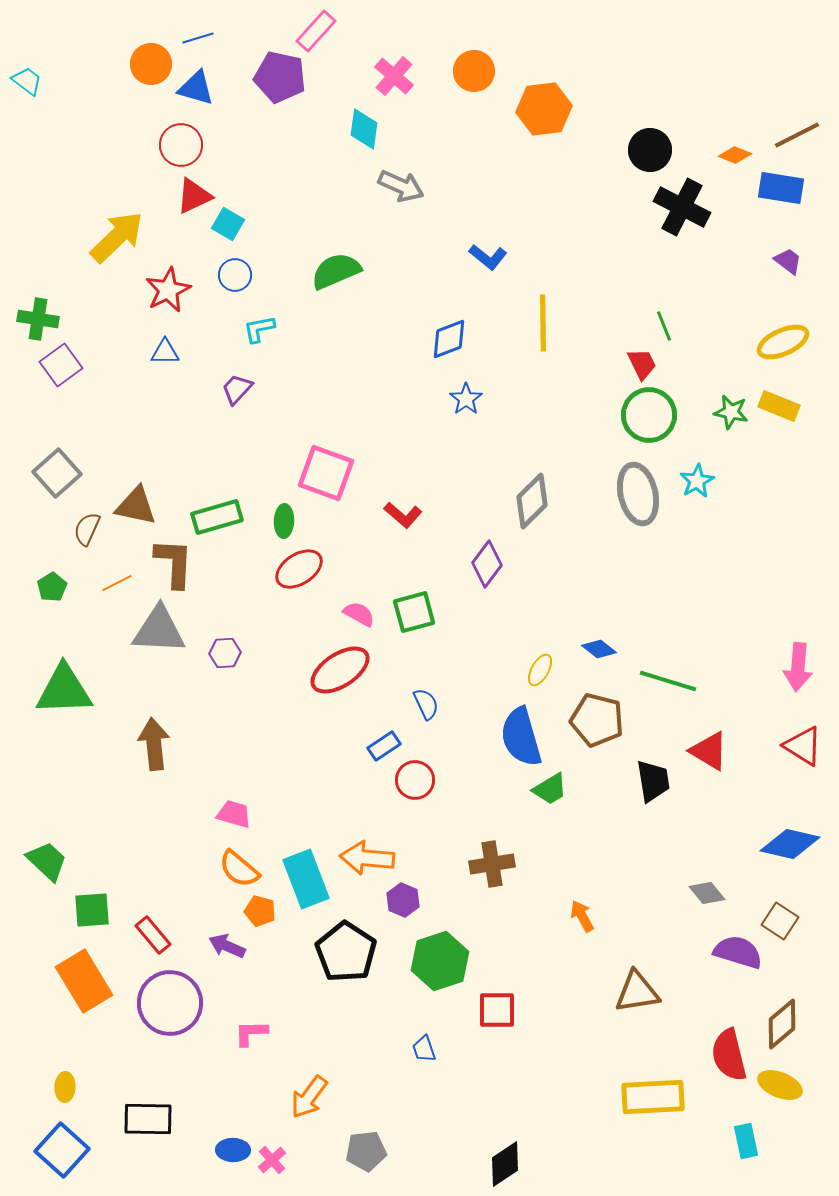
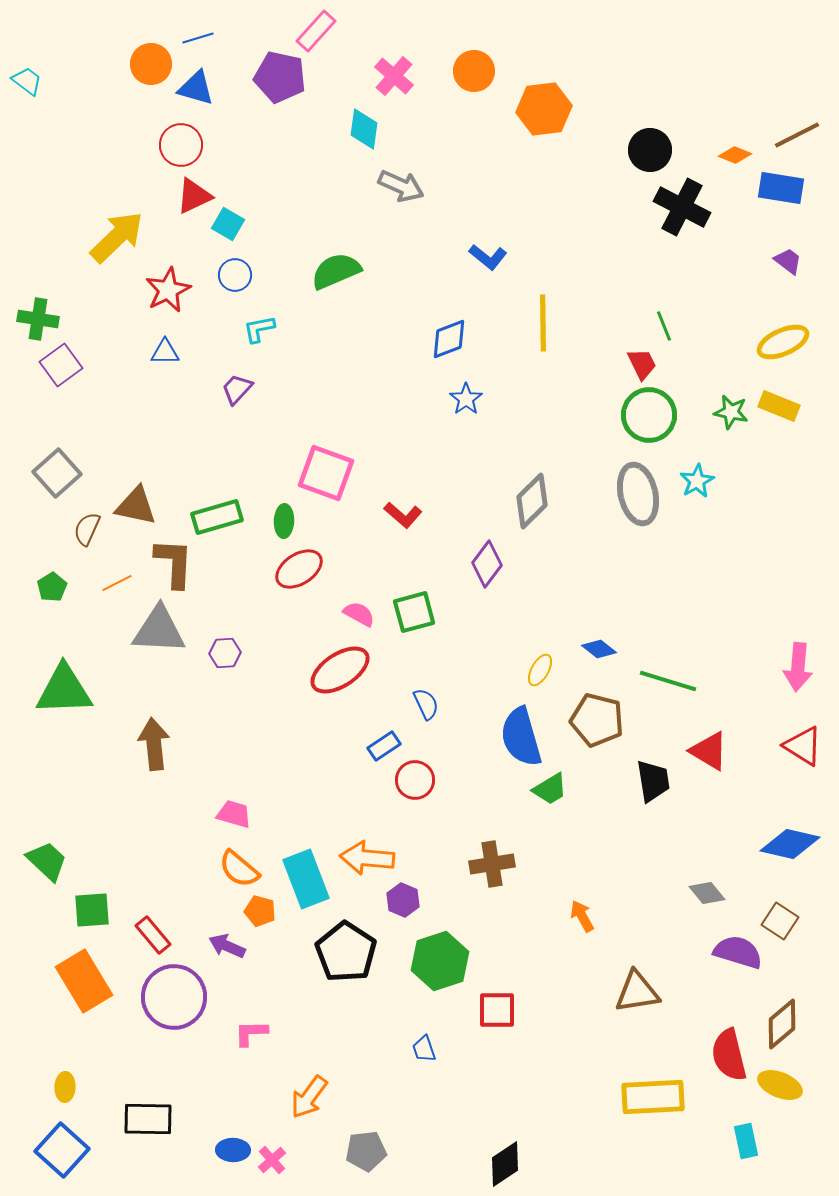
purple circle at (170, 1003): moved 4 px right, 6 px up
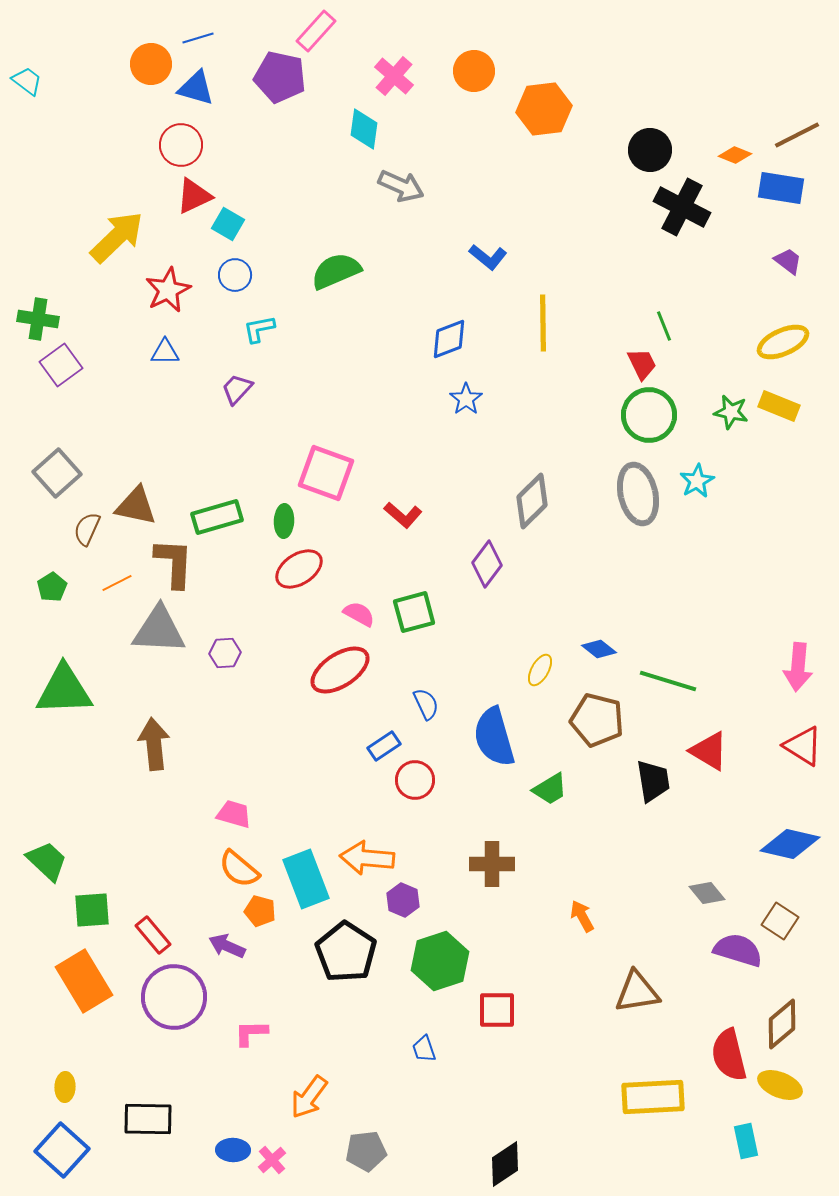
blue semicircle at (521, 737): moved 27 px left
brown cross at (492, 864): rotated 9 degrees clockwise
purple semicircle at (738, 952): moved 2 px up
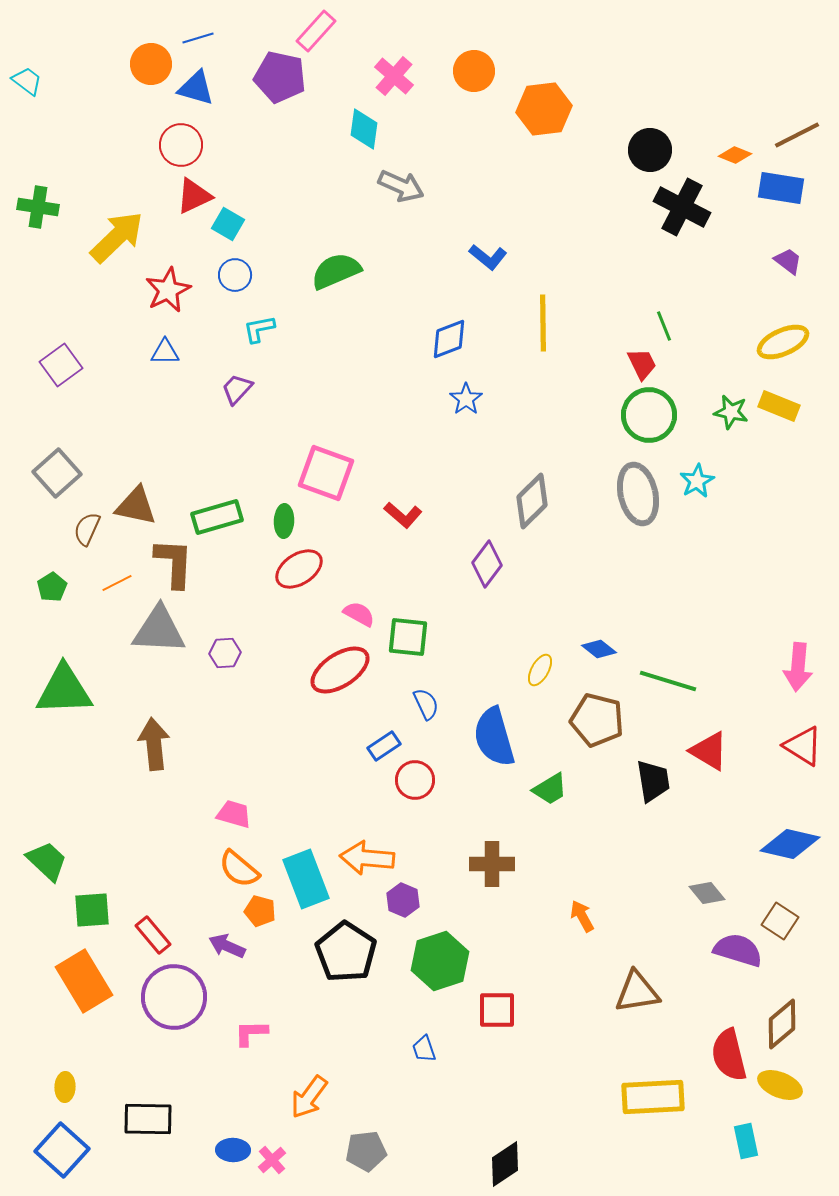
green cross at (38, 319): moved 112 px up
green square at (414, 612): moved 6 px left, 25 px down; rotated 21 degrees clockwise
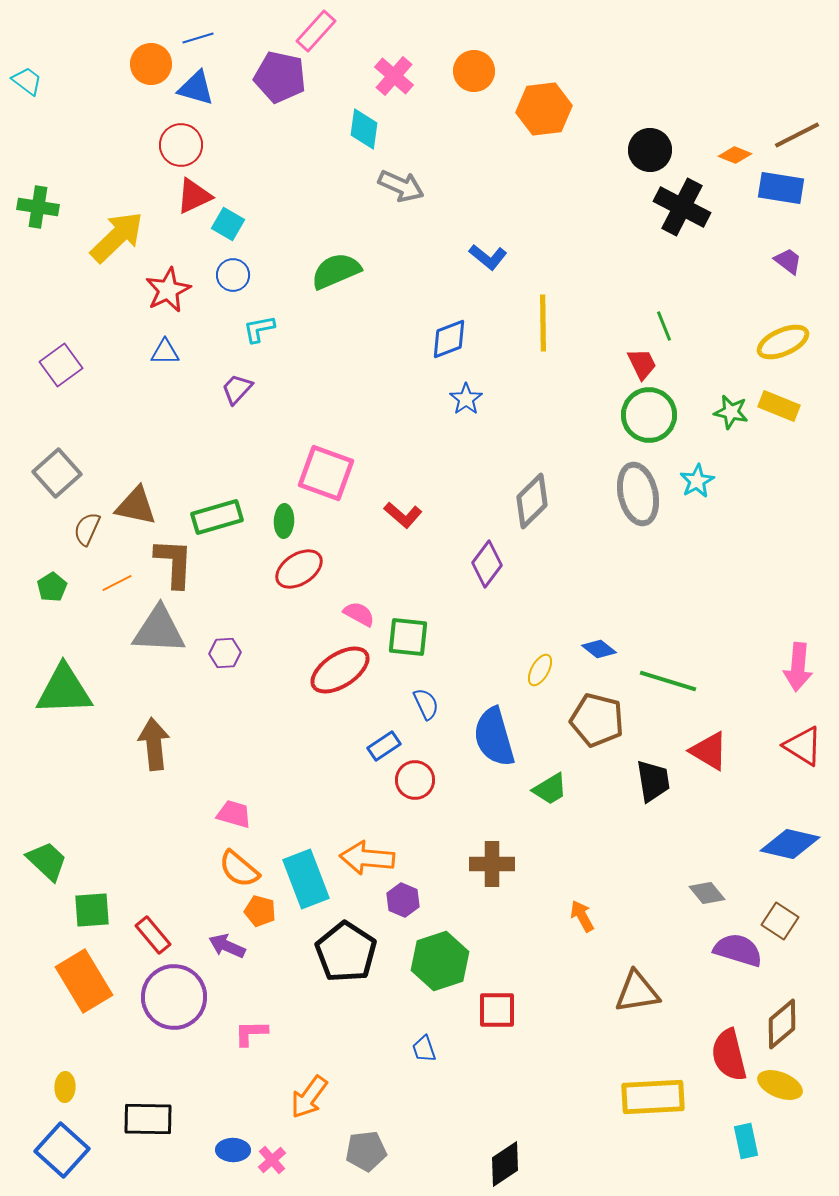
blue circle at (235, 275): moved 2 px left
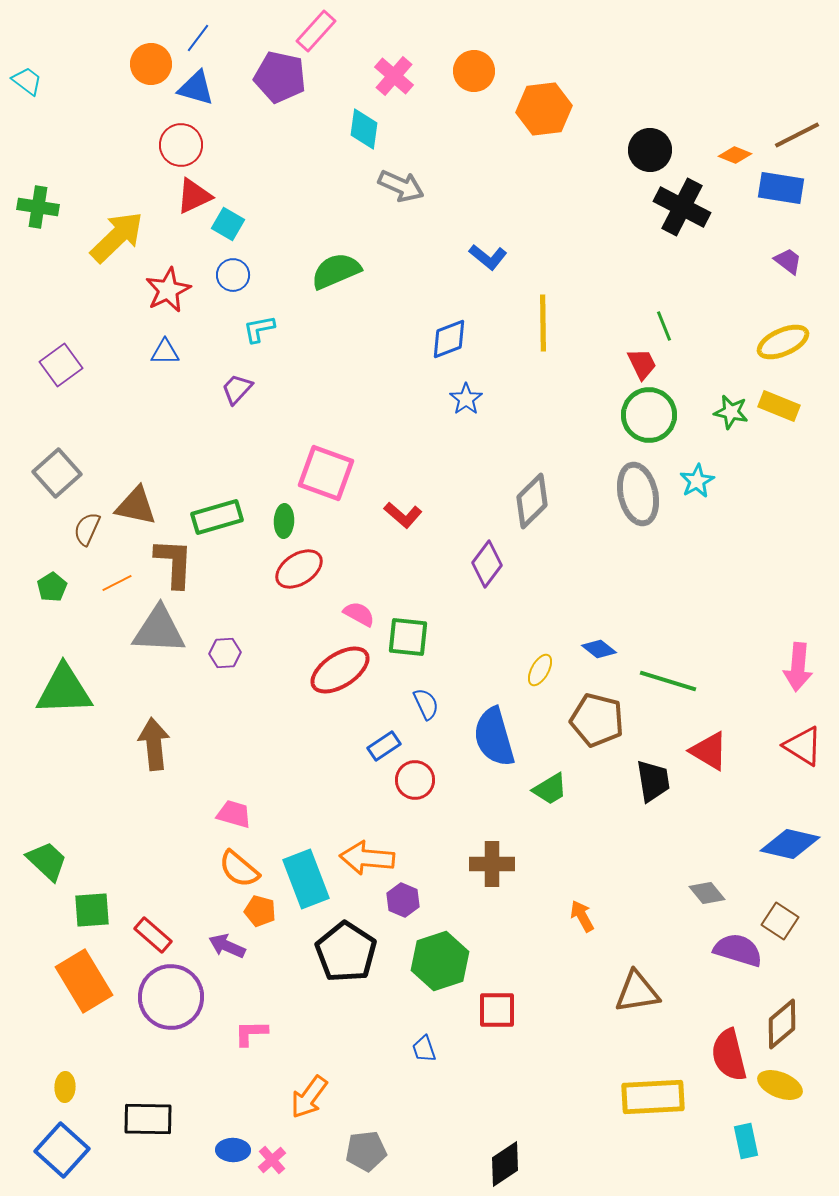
blue line at (198, 38): rotated 36 degrees counterclockwise
red rectangle at (153, 935): rotated 9 degrees counterclockwise
purple circle at (174, 997): moved 3 px left
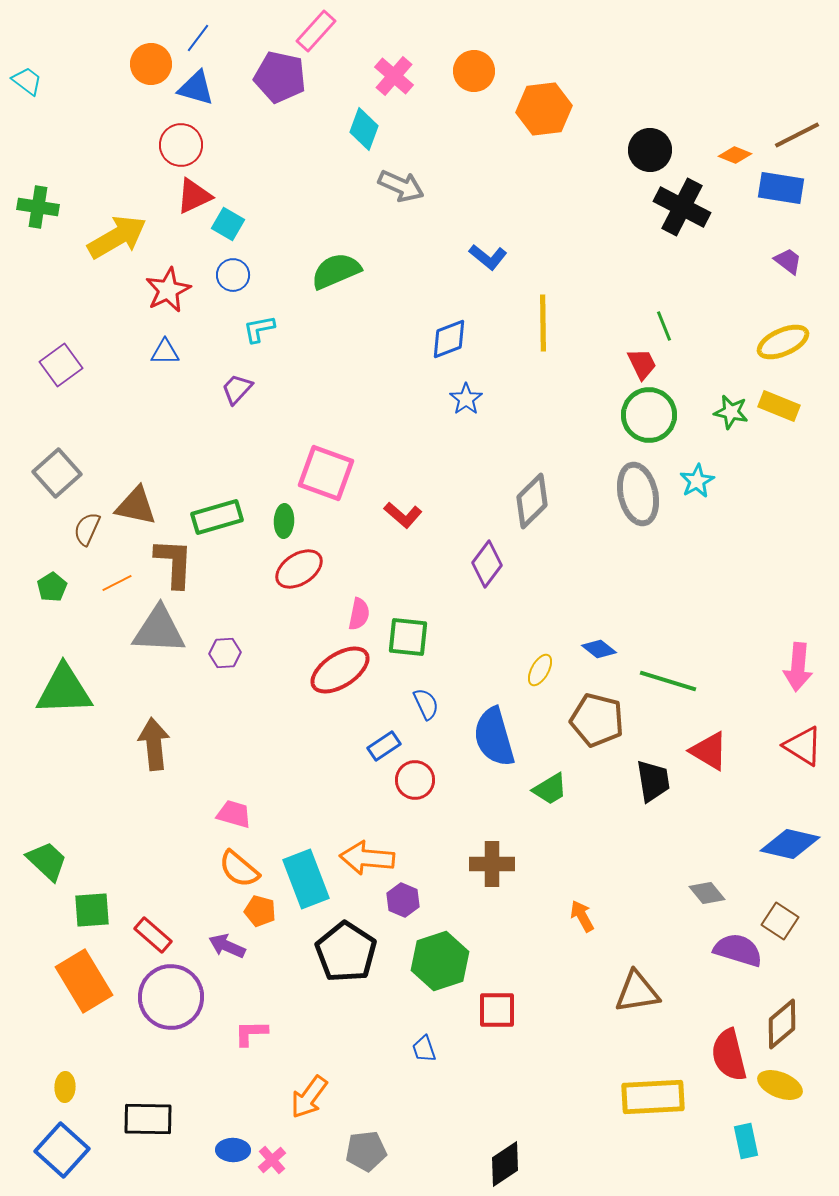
cyan diamond at (364, 129): rotated 12 degrees clockwise
yellow arrow at (117, 237): rotated 14 degrees clockwise
pink semicircle at (359, 614): rotated 72 degrees clockwise
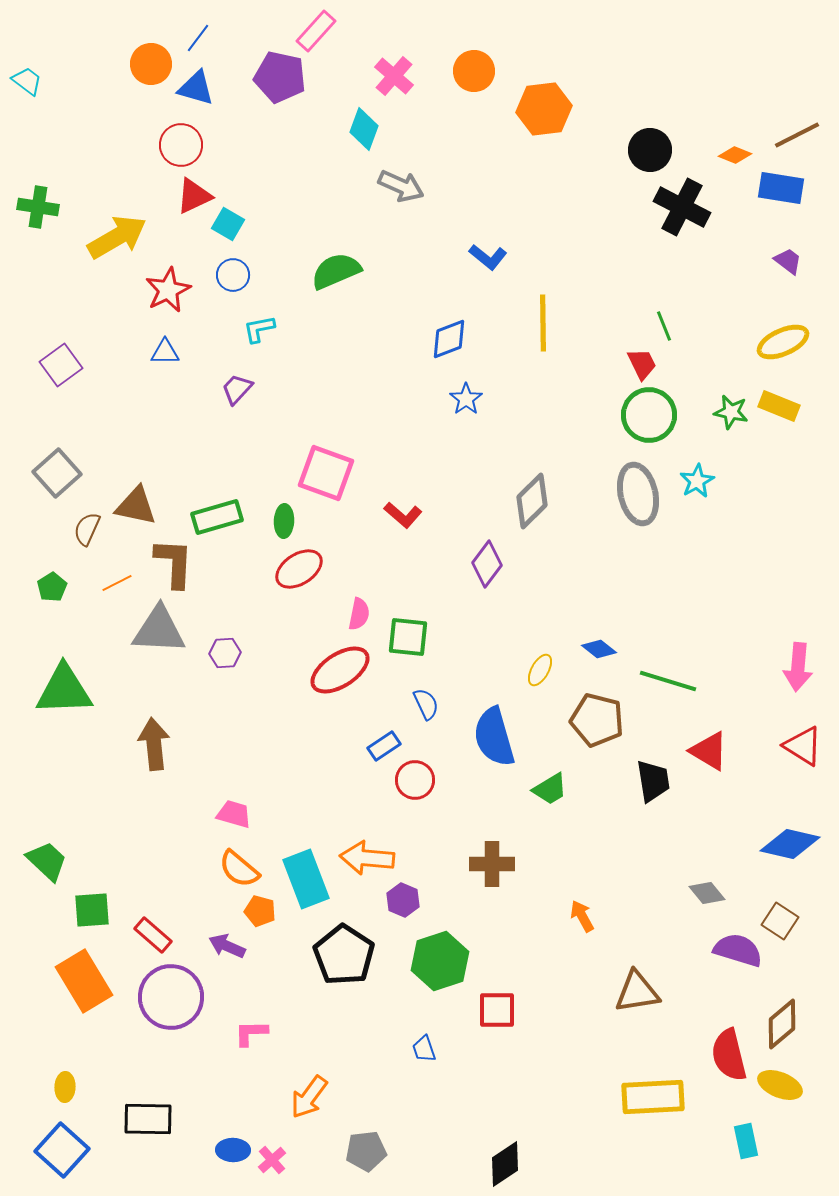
black pentagon at (346, 952): moved 2 px left, 3 px down
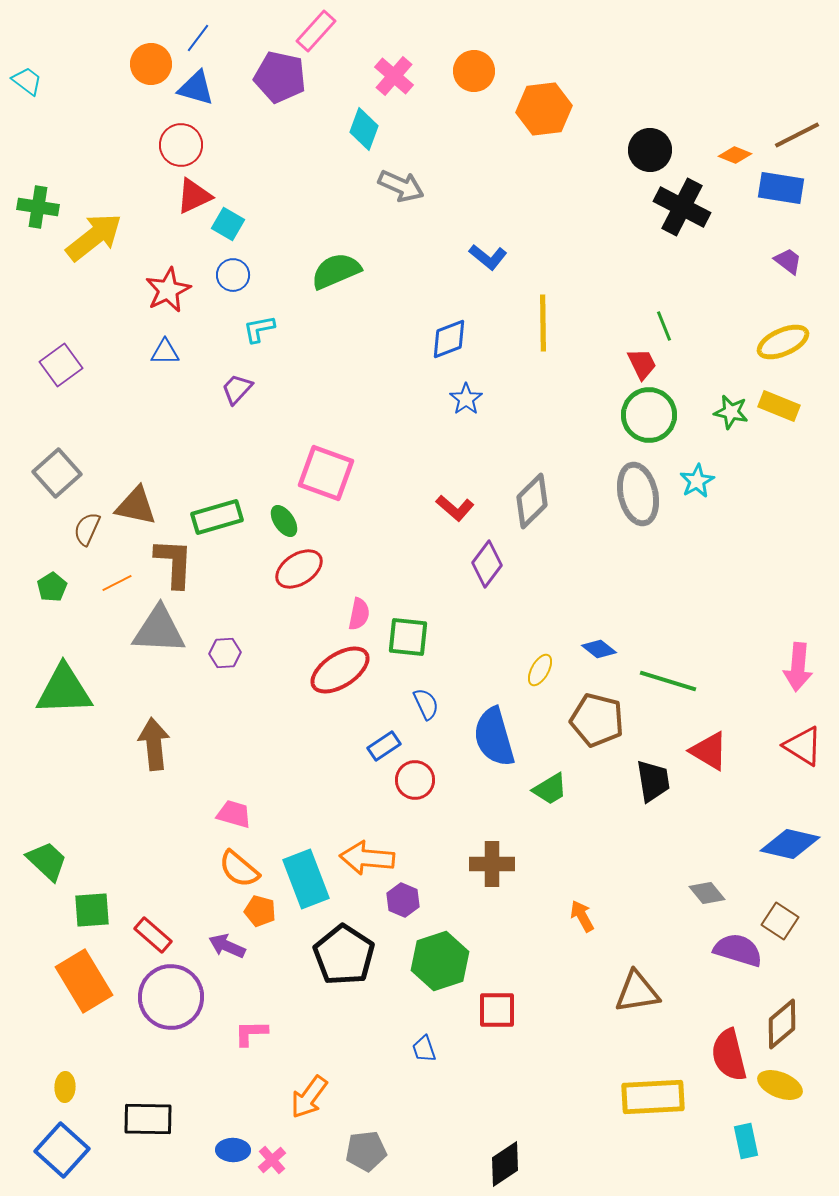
yellow arrow at (117, 237): moved 23 px left; rotated 8 degrees counterclockwise
red L-shape at (403, 515): moved 52 px right, 7 px up
green ellipse at (284, 521): rotated 36 degrees counterclockwise
